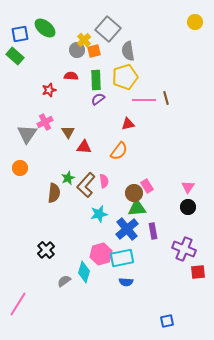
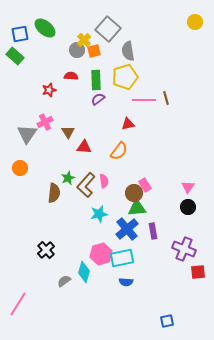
pink rectangle at (147, 186): moved 2 px left, 1 px up
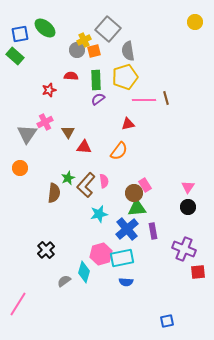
yellow cross at (84, 40): rotated 16 degrees clockwise
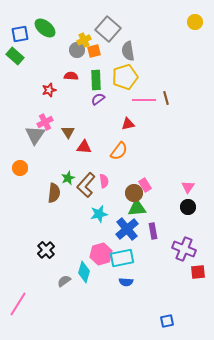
gray triangle at (27, 134): moved 8 px right, 1 px down
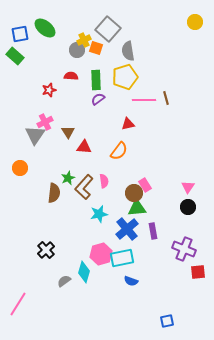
orange square at (94, 51): moved 2 px right, 3 px up; rotated 32 degrees clockwise
brown L-shape at (86, 185): moved 2 px left, 2 px down
blue semicircle at (126, 282): moved 5 px right, 1 px up; rotated 16 degrees clockwise
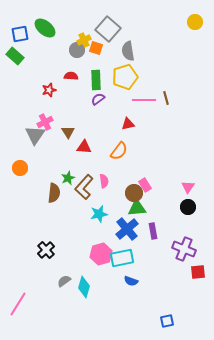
cyan diamond at (84, 272): moved 15 px down
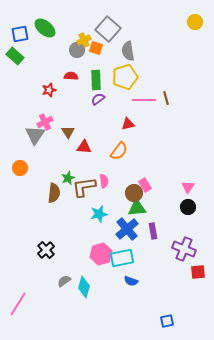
brown L-shape at (84, 187): rotated 40 degrees clockwise
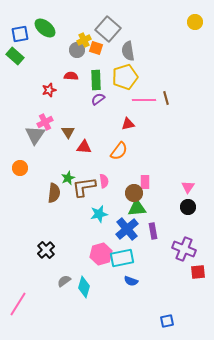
pink rectangle at (145, 185): moved 3 px up; rotated 32 degrees clockwise
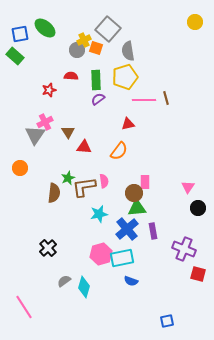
black circle at (188, 207): moved 10 px right, 1 px down
black cross at (46, 250): moved 2 px right, 2 px up
red square at (198, 272): moved 2 px down; rotated 21 degrees clockwise
pink line at (18, 304): moved 6 px right, 3 px down; rotated 65 degrees counterclockwise
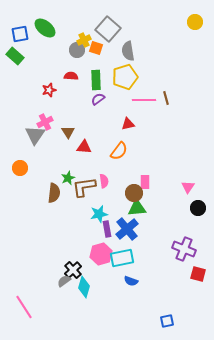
purple rectangle at (153, 231): moved 46 px left, 2 px up
black cross at (48, 248): moved 25 px right, 22 px down
